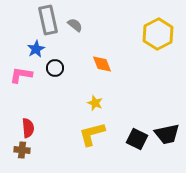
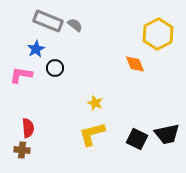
gray rectangle: moved 1 px down; rotated 56 degrees counterclockwise
orange diamond: moved 33 px right
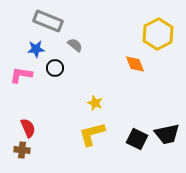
gray semicircle: moved 20 px down
blue star: rotated 24 degrees clockwise
red semicircle: rotated 18 degrees counterclockwise
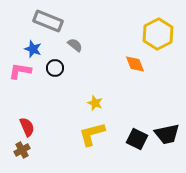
blue star: moved 3 px left; rotated 24 degrees clockwise
pink L-shape: moved 1 px left, 4 px up
red semicircle: moved 1 px left, 1 px up
brown cross: rotated 35 degrees counterclockwise
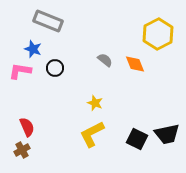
gray semicircle: moved 30 px right, 15 px down
yellow L-shape: rotated 12 degrees counterclockwise
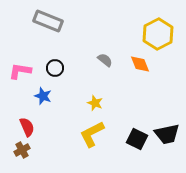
blue star: moved 10 px right, 47 px down
orange diamond: moved 5 px right
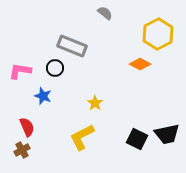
gray rectangle: moved 24 px right, 25 px down
gray semicircle: moved 47 px up
orange diamond: rotated 40 degrees counterclockwise
yellow star: rotated 14 degrees clockwise
yellow L-shape: moved 10 px left, 3 px down
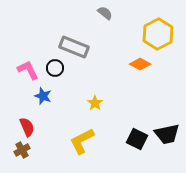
gray rectangle: moved 2 px right, 1 px down
pink L-shape: moved 8 px right, 1 px up; rotated 55 degrees clockwise
yellow L-shape: moved 4 px down
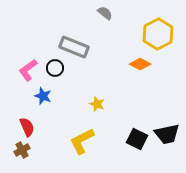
pink L-shape: rotated 100 degrees counterclockwise
yellow star: moved 2 px right, 1 px down; rotated 14 degrees counterclockwise
